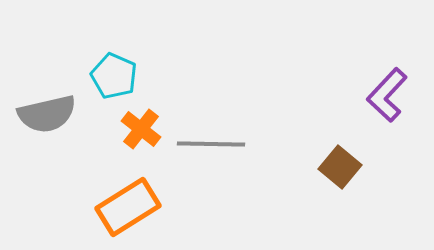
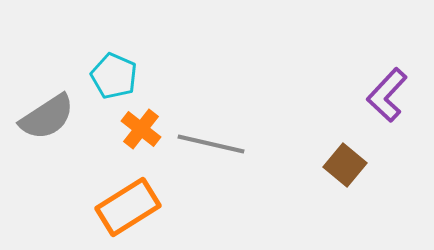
gray semicircle: moved 3 px down; rotated 20 degrees counterclockwise
gray line: rotated 12 degrees clockwise
brown square: moved 5 px right, 2 px up
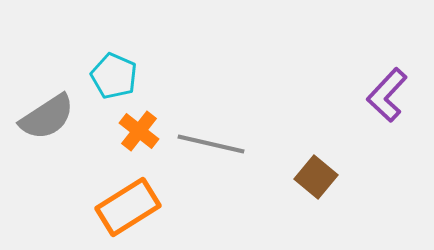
orange cross: moved 2 px left, 2 px down
brown square: moved 29 px left, 12 px down
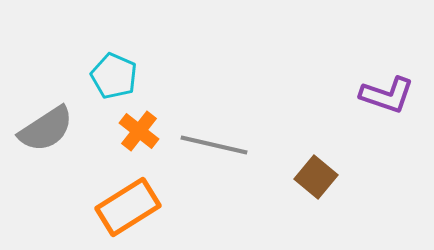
purple L-shape: rotated 114 degrees counterclockwise
gray semicircle: moved 1 px left, 12 px down
gray line: moved 3 px right, 1 px down
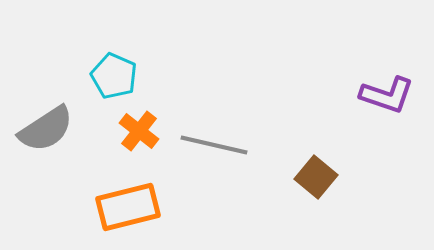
orange rectangle: rotated 18 degrees clockwise
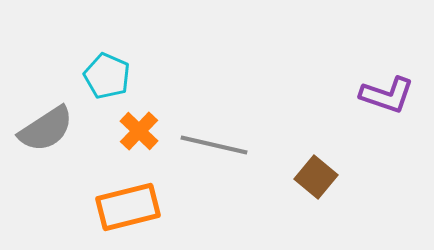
cyan pentagon: moved 7 px left
orange cross: rotated 6 degrees clockwise
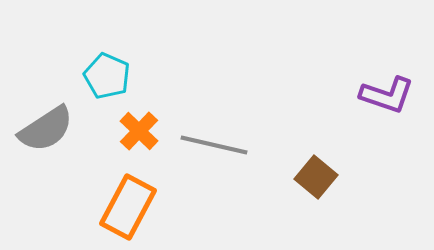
orange rectangle: rotated 48 degrees counterclockwise
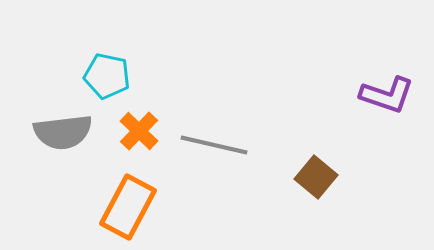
cyan pentagon: rotated 12 degrees counterclockwise
gray semicircle: moved 17 px right, 3 px down; rotated 26 degrees clockwise
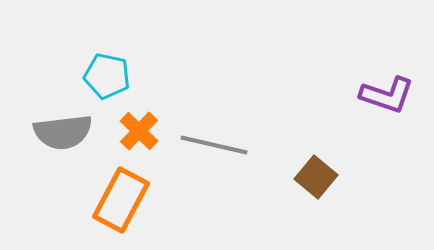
orange rectangle: moved 7 px left, 7 px up
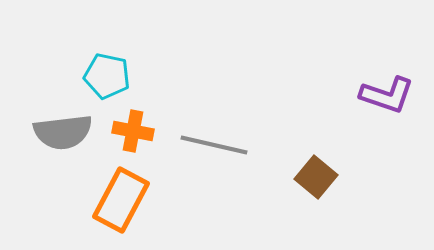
orange cross: moved 6 px left; rotated 33 degrees counterclockwise
